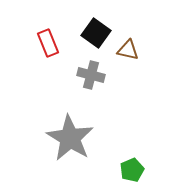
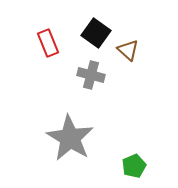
brown triangle: rotated 30 degrees clockwise
green pentagon: moved 2 px right, 4 px up
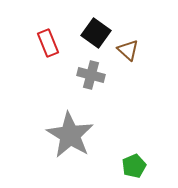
gray star: moved 3 px up
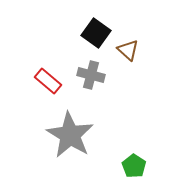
red rectangle: moved 38 px down; rotated 28 degrees counterclockwise
green pentagon: rotated 15 degrees counterclockwise
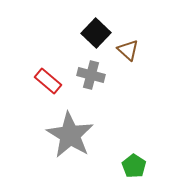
black square: rotated 8 degrees clockwise
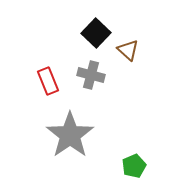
red rectangle: rotated 28 degrees clockwise
gray star: rotated 6 degrees clockwise
green pentagon: rotated 15 degrees clockwise
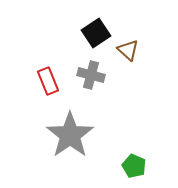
black square: rotated 12 degrees clockwise
green pentagon: rotated 25 degrees counterclockwise
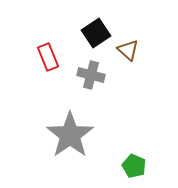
red rectangle: moved 24 px up
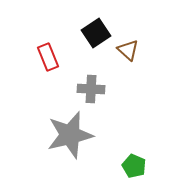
gray cross: moved 14 px down; rotated 12 degrees counterclockwise
gray star: rotated 21 degrees clockwise
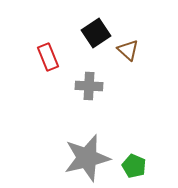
gray cross: moved 2 px left, 3 px up
gray star: moved 17 px right, 23 px down
